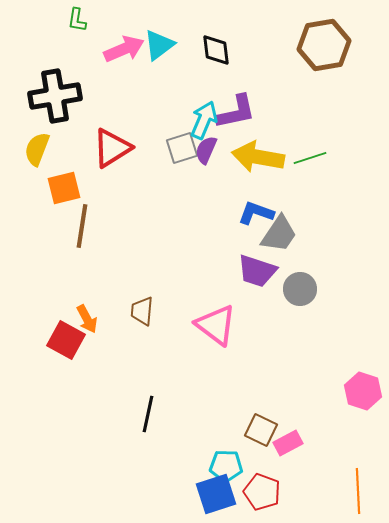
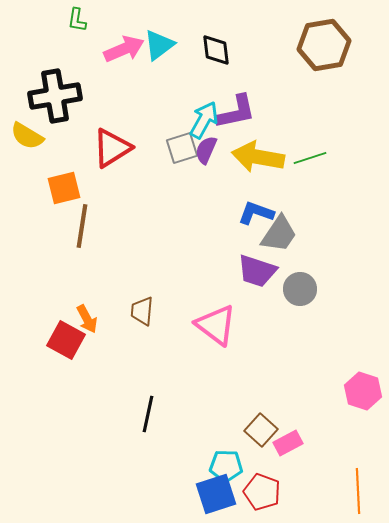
cyan arrow: rotated 6 degrees clockwise
yellow semicircle: moved 10 px left, 13 px up; rotated 80 degrees counterclockwise
brown square: rotated 16 degrees clockwise
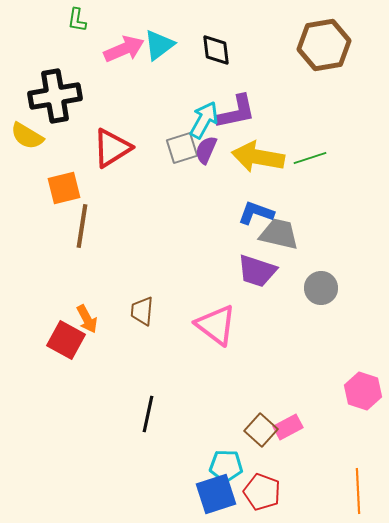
gray trapezoid: rotated 111 degrees counterclockwise
gray circle: moved 21 px right, 1 px up
pink rectangle: moved 16 px up
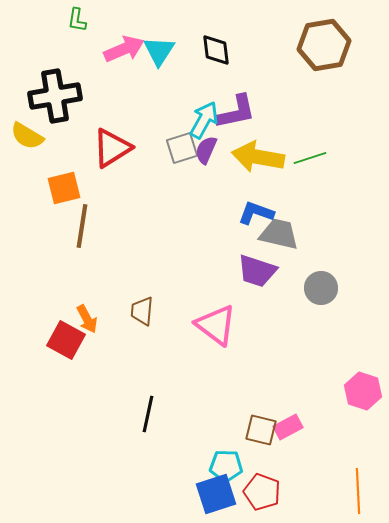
cyan triangle: moved 6 px down; rotated 20 degrees counterclockwise
brown square: rotated 28 degrees counterclockwise
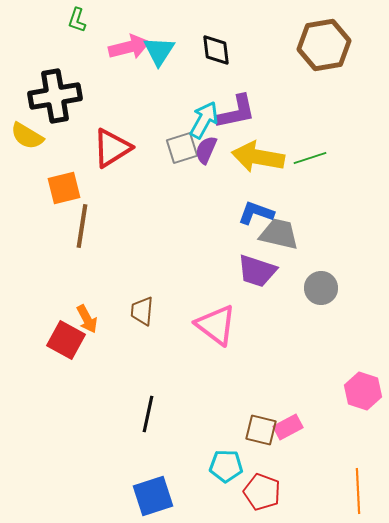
green L-shape: rotated 10 degrees clockwise
pink arrow: moved 5 px right, 2 px up; rotated 9 degrees clockwise
blue square: moved 63 px left, 2 px down
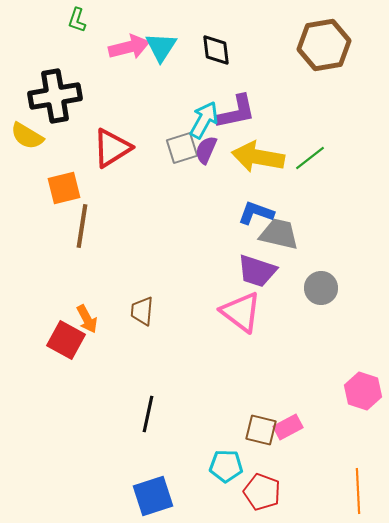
cyan triangle: moved 2 px right, 4 px up
green line: rotated 20 degrees counterclockwise
pink triangle: moved 25 px right, 13 px up
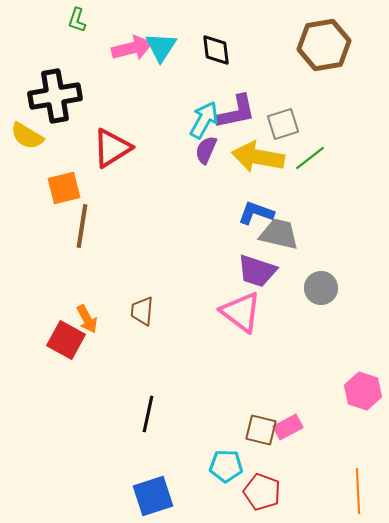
pink arrow: moved 3 px right, 1 px down
gray square: moved 101 px right, 24 px up
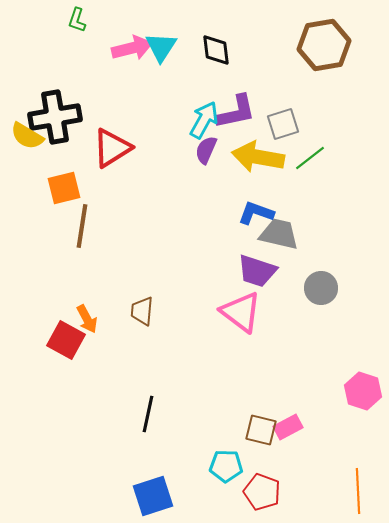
black cross: moved 21 px down
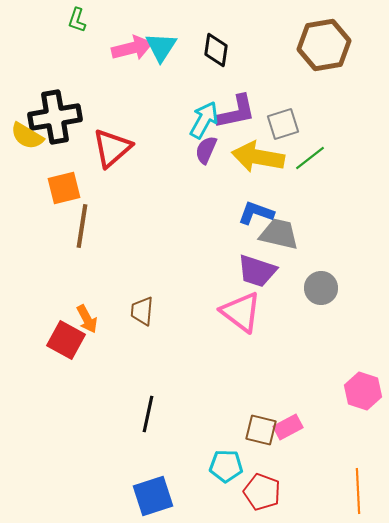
black diamond: rotated 16 degrees clockwise
red triangle: rotated 9 degrees counterclockwise
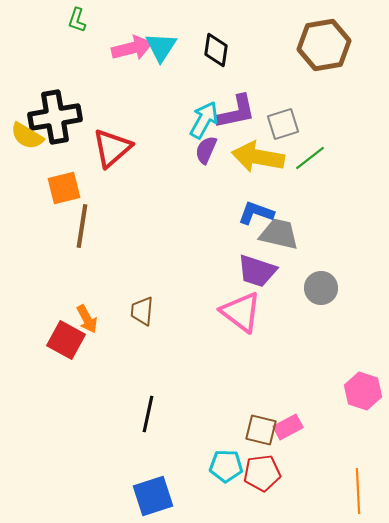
red pentagon: moved 19 px up; rotated 27 degrees counterclockwise
